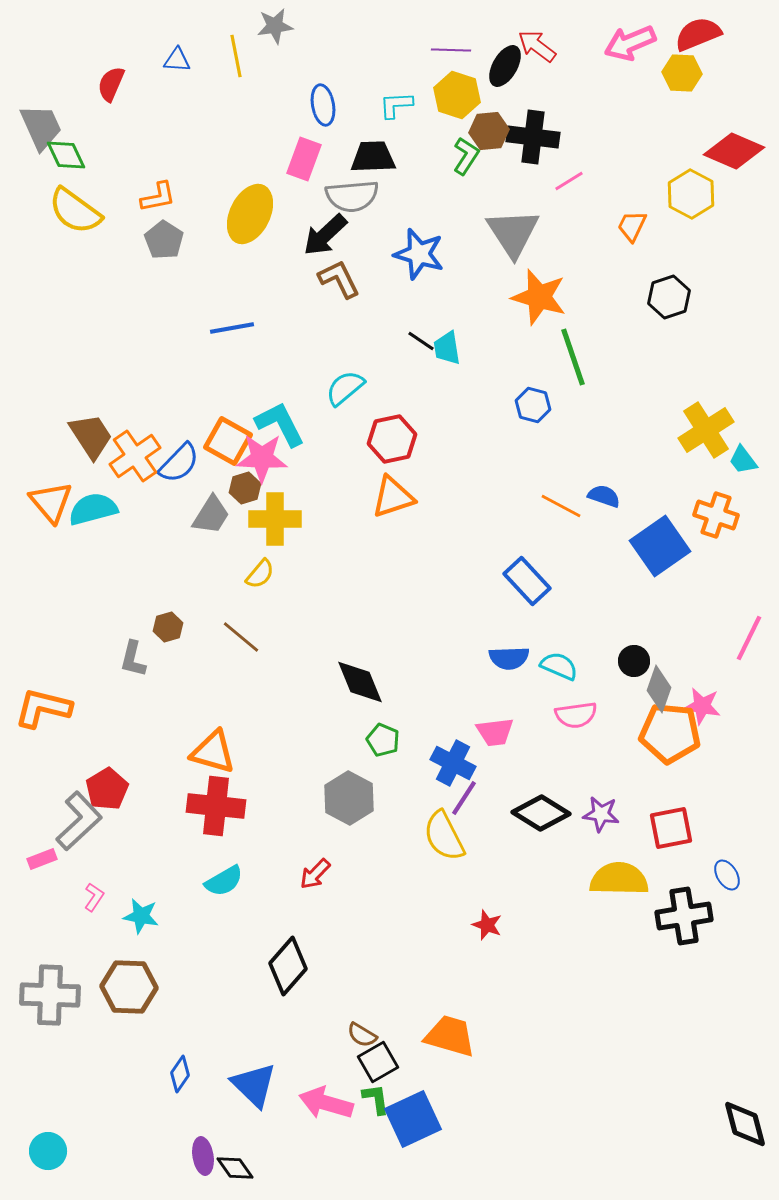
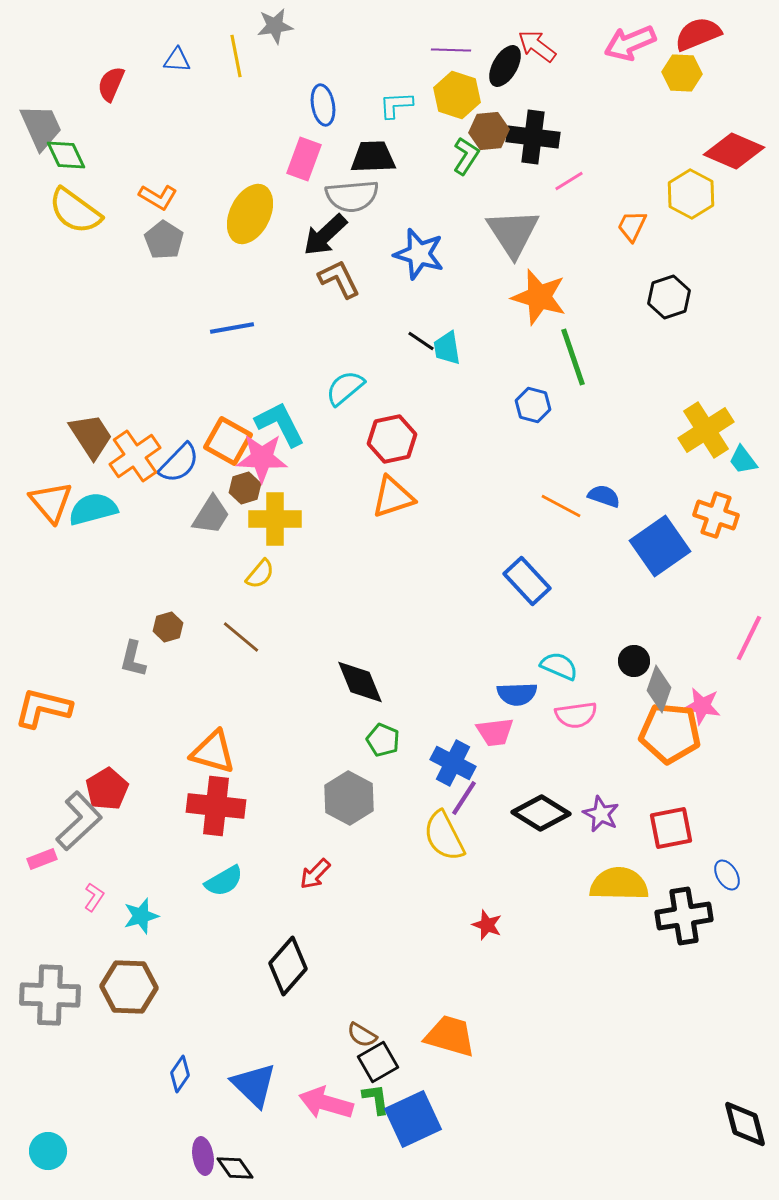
orange L-shape at (158, 197): rotated 42 degrees clockwise
blue semicircle at (509, 658): moved 8 px right, 36 px down
purple star at (601, 814): rotated 18 degrees clockwise
yellow semicircle at (619, 879): moved 5 px down
cyan star at (141, 916): rotated 27 degrees counterclockwise
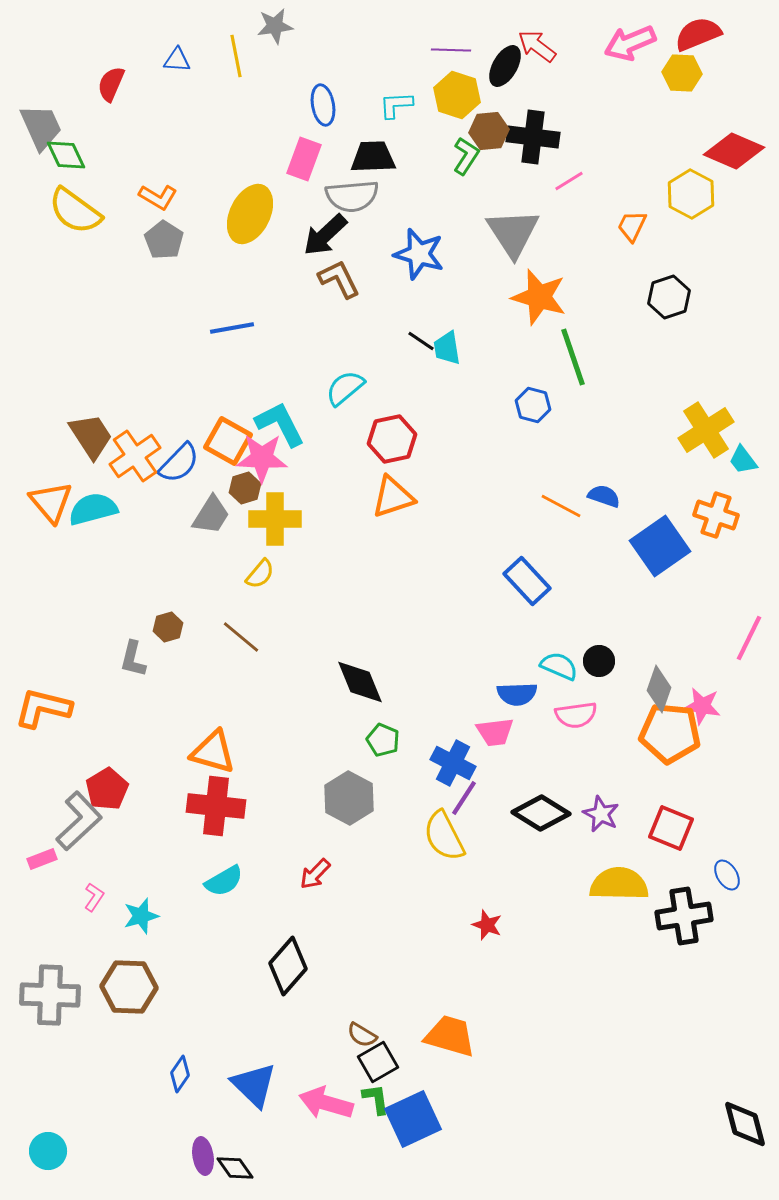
black circle at (634, 661): moved 35 px left
red square at (671, 828): rotated 33 degrees clockwise
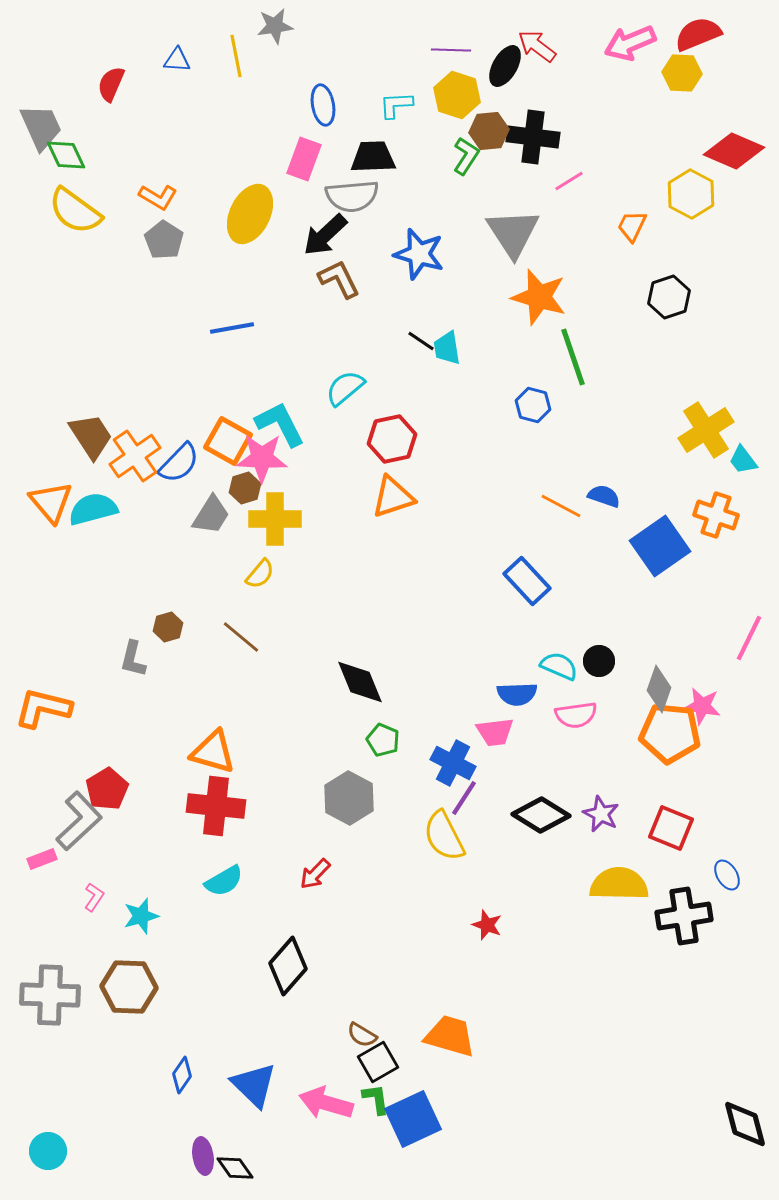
black diamond at (541, 813): moved 2 px down
blue diamond at (180, 1074): moved 2 px right, 1 px down
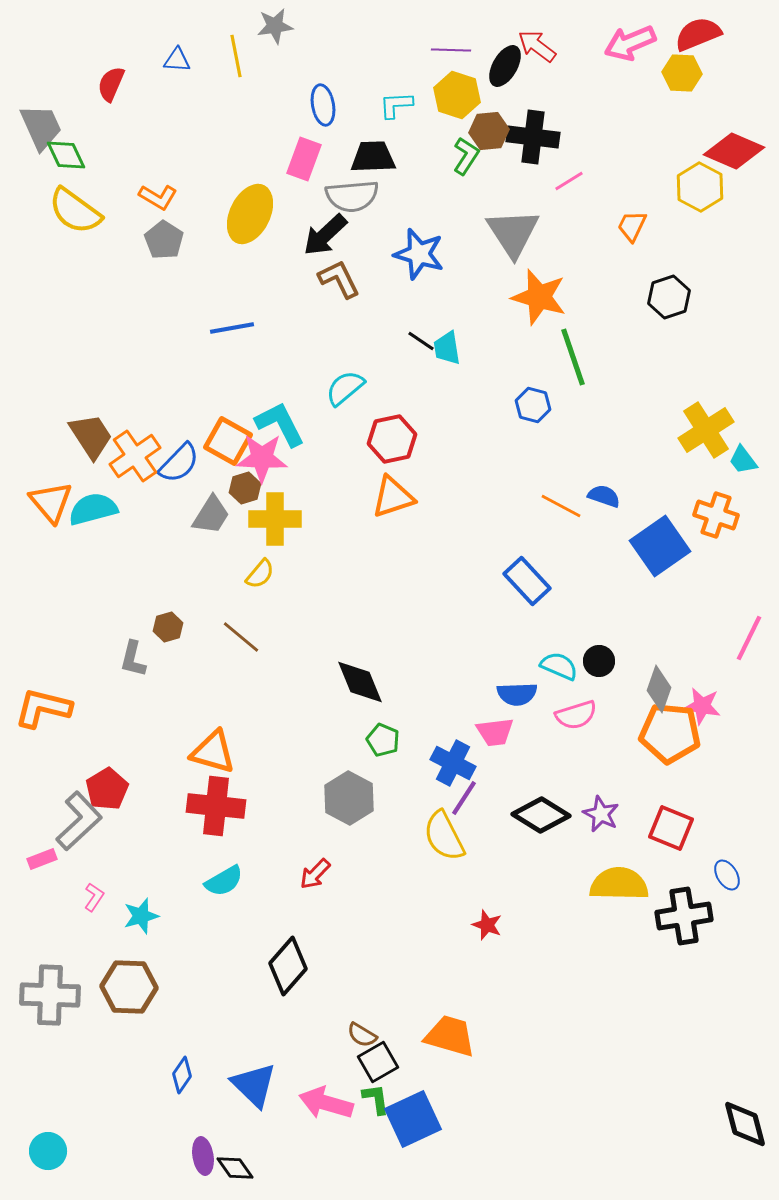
yellow hexagon at (691, 194): moved 9 px right, 7 px up
pink semicircle at (576, 715): rotated 9 degrees counterclockwise
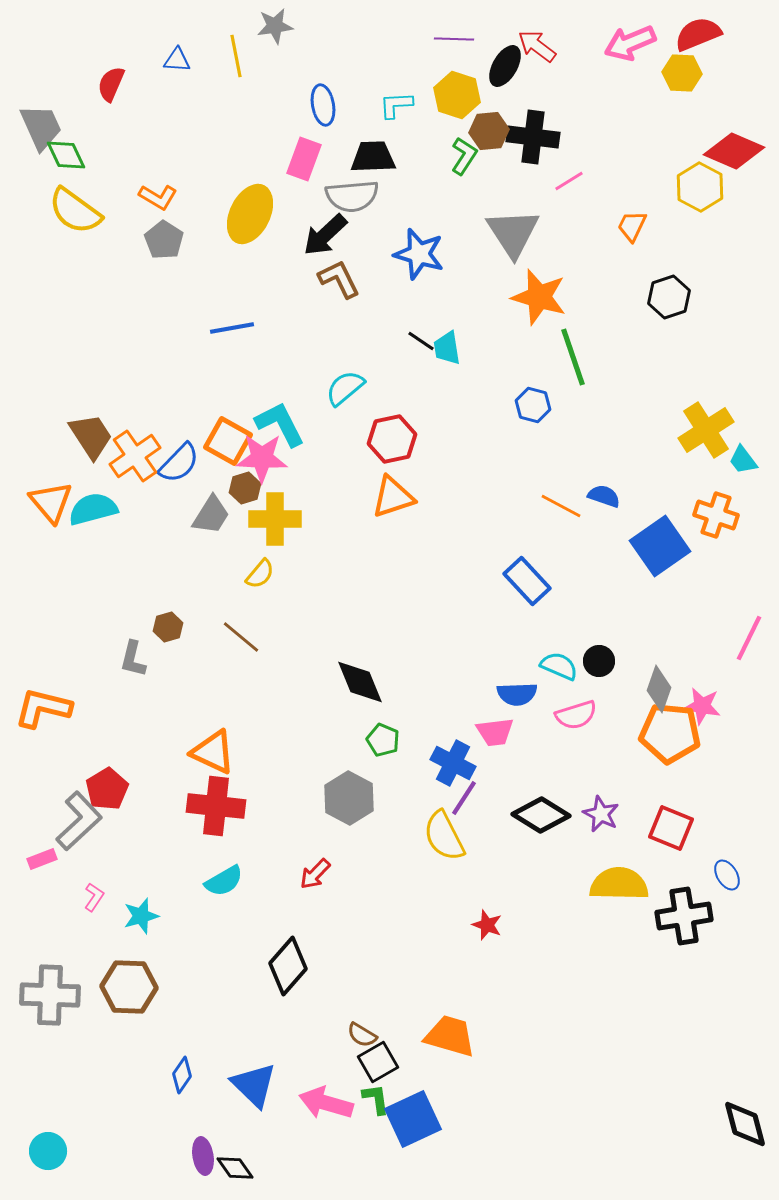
purple line at (451, 50): moved 3 px right, 11 px up
green L-shape at (466, 156): moved 2 px left
orange triangle at (213, 752): rotated 9 degrees clockwise
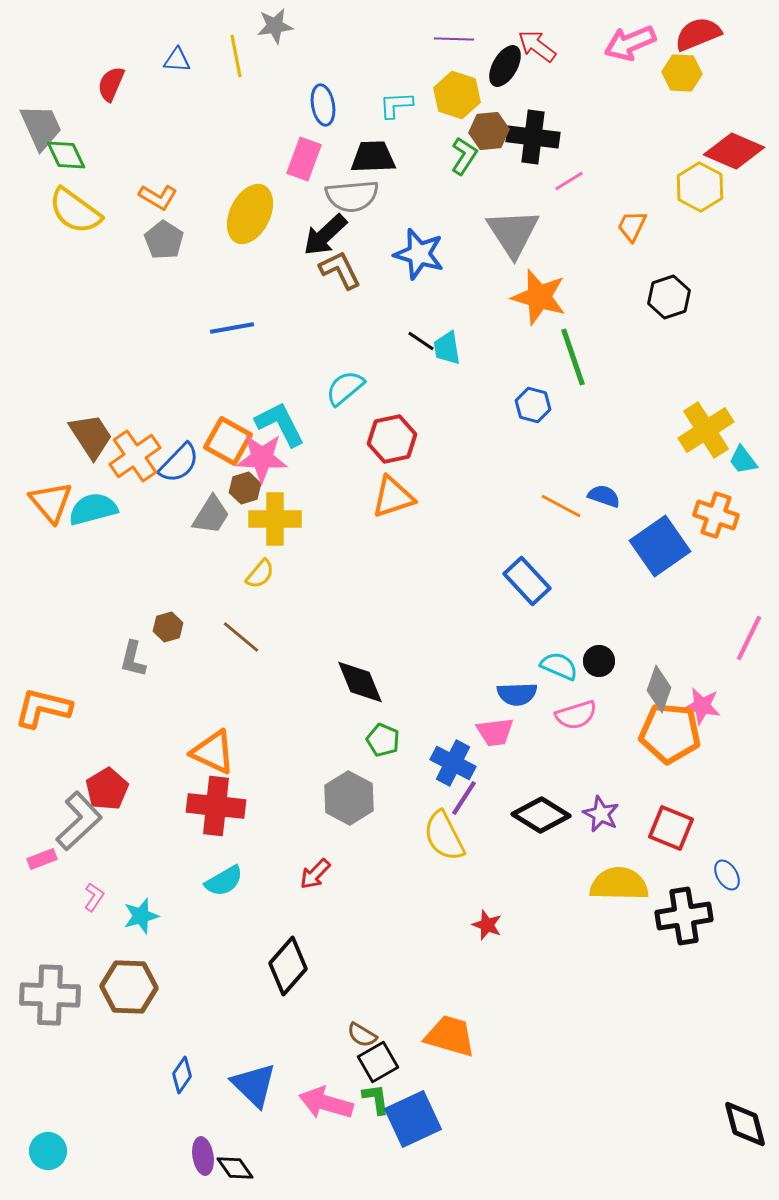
brown L-shape at (339, 279): moved 1 px right, 9 px up
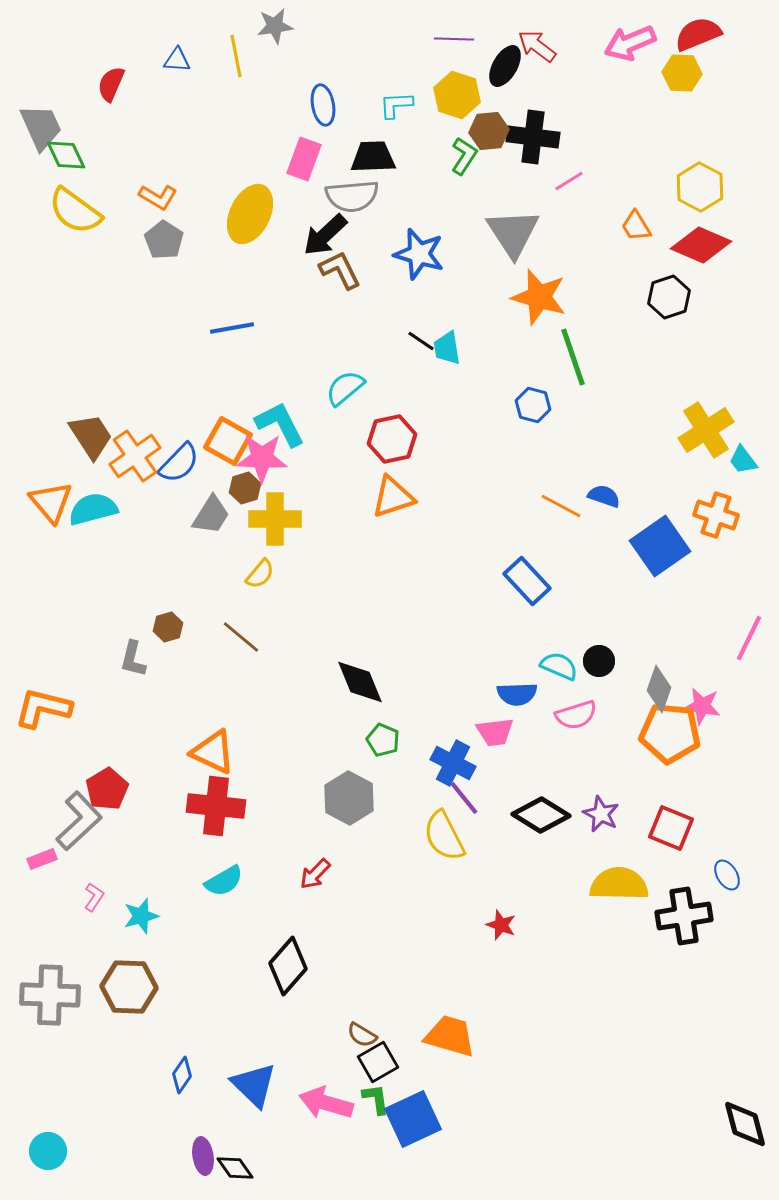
red diamond at (734, 151): moved 33 px left, 94 px down
orange trapezoid at (632, 226): moved 4 px right; rotated 56 degrees counterclockwise
purple line at (464, 798): rotated 72 degrees counterclockwise
red star at (487, 925): moved 14 px right
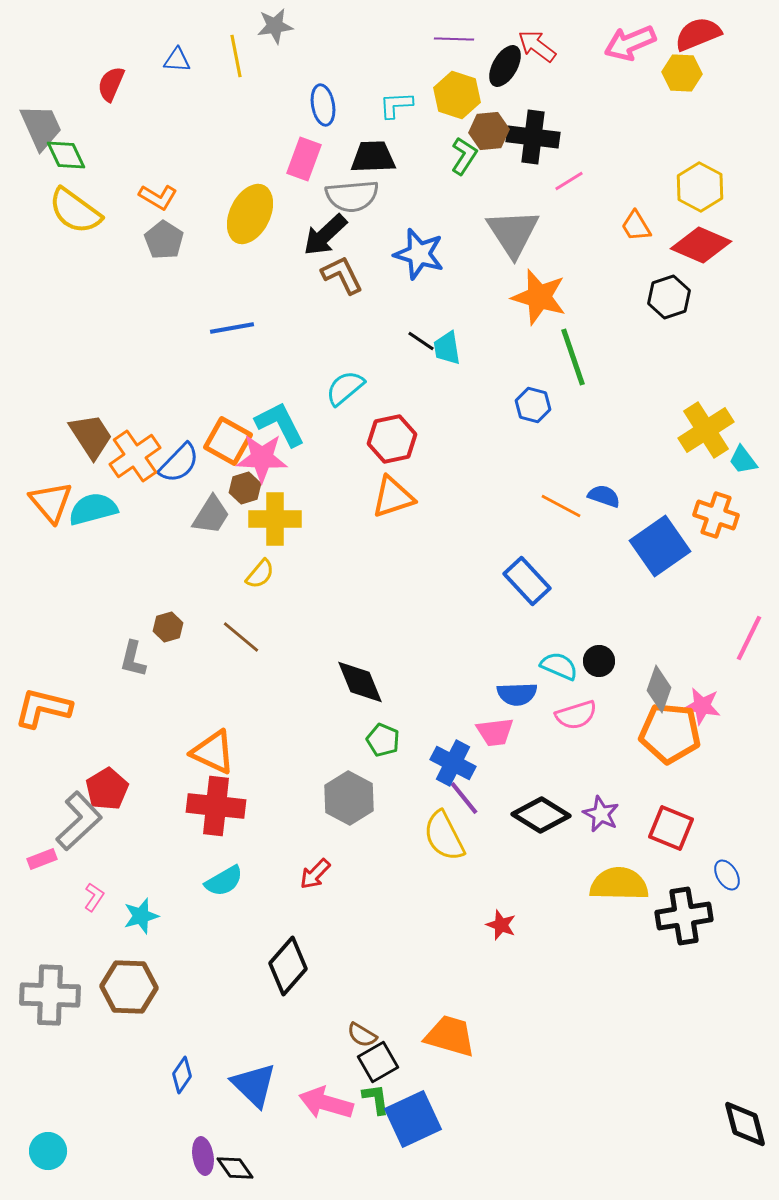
brown L-shape at (340, 270): moved 2 px right, 5 px down
